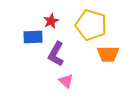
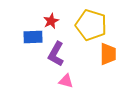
orange trapezoid: rotated 90 degrees counterclockwise
pink triangle: rotated 28 degrees counterclockwise
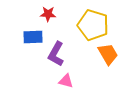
red star: moved 3 px left, 7 px up; rotated 28 degrees clockwise
yellow pentagon: moved 2 px right
orange trapezoid: rotated 30 degrees counterclockwise
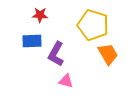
red star: moved 8 px left, 1 px down
blue rectangle: moved 1 px left, 4 px down
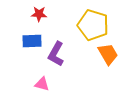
red star: moved 1 px left, 1 px up
pink triangle: moved 24 px left, 3 px down
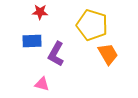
red star: moved 1 px right, 2 px up
yellow pentagon: moved 1 px left
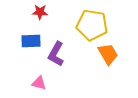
yellow pentagon: rotated 8 degrees counterclockwise
blue rectangle: moved 1 px left
pink triangle: moved 3 px left, 1 px up
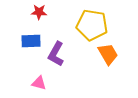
red star: moved 1 px left
